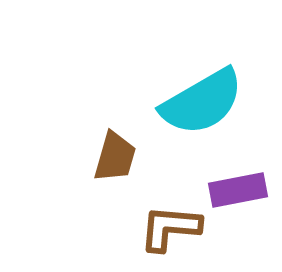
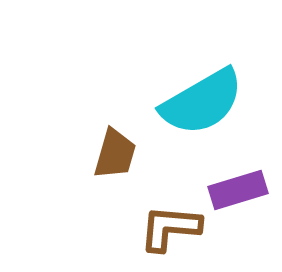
brown trapezoid: moved 3 px up
purple rectangle: rotated 6 degrees counterclockwise
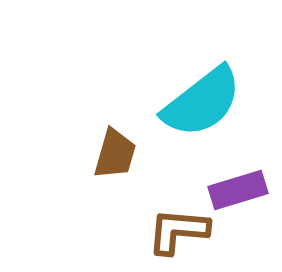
cyan semicircle: rotated 8 degrees counterclockwise
brown L-shape: moved 8 px right, 3 px down
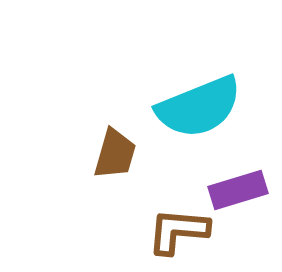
cyan semicircle: moved 3 px left, 5 px down; rotated 16 degrees clockwise
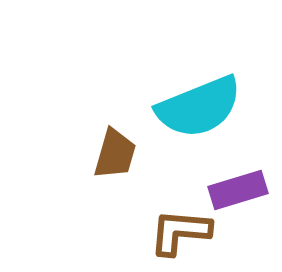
brown L-shape: moved 2 px right, 1 px down
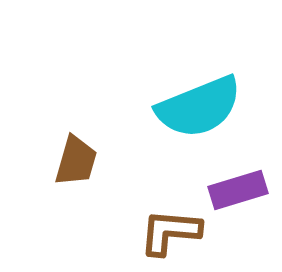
brown trapezoid: moved 39 px left, 7 px down
brown L-shape: moved 10 px left
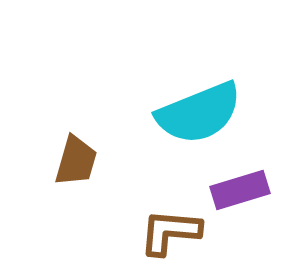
cyan semicircle: moved 6 px down
purple rectangle: moved 2 px right
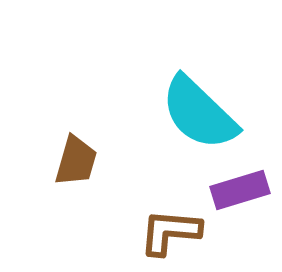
cyan semicircle: rotated 66 degrees clockwise
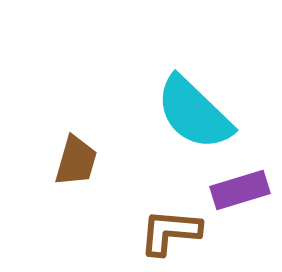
cyan semicircle: moved 5 px left
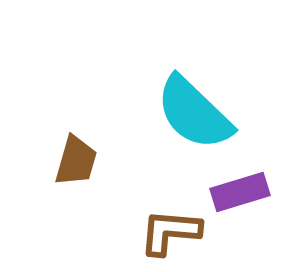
purple rectangle: moved 2 px down
